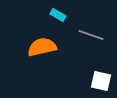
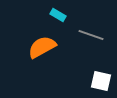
orange semicircle: rotated 16 degrees counterclockwise
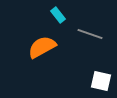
cyan rectangle: rotated 21 degrees clockwise
gray line: moved 1 px left, 1 px up
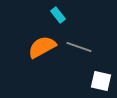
gray line: moved 11 px left, 13 px down
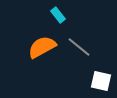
gray line: rotated 20 degrees clockwise
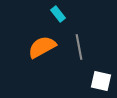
cyan rectangle: moved 1 px up
gray line: rotated 40 degrees clockwise
